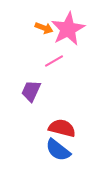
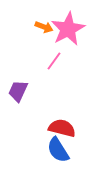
orange arrow: moved 1 px up
pink line: rotated 24 degrees counterclockwise
purple trapezoid: moved 13 px left
blue semicircle: rotated 20 degrees clockwise
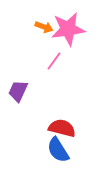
pink star: rotated 20 degrees clockwise
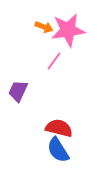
pink star: moved 1 px down
red semicircle: moved 3 px left
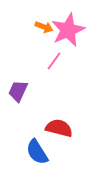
pink star: rotated 16 degrees counterclockwise
blue semicircle: moved 21 px left, 2 px down
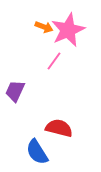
purple trapezoid: moved 3 px left
